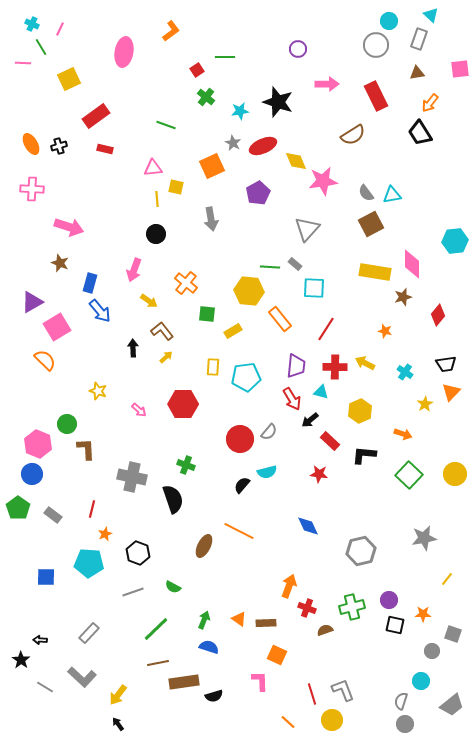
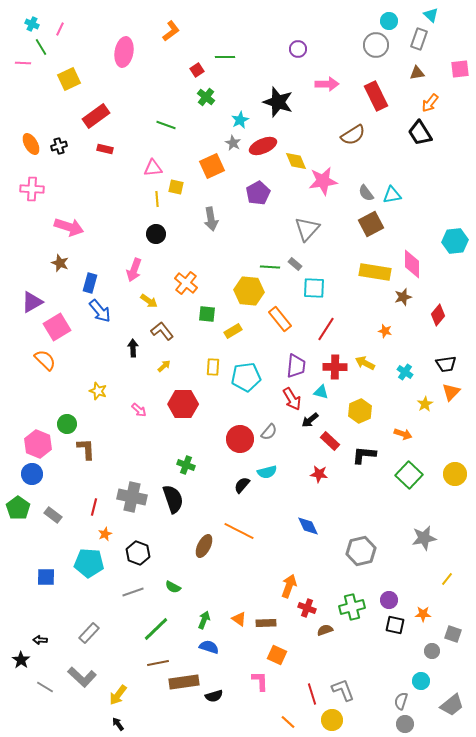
cyan star at (240, 111): moved 9 px down; rotated 18 degrees counterclockwise
yellow arrow at (166, 357): moved 2 px left, 9 px down
gray cross at (132, 477): moved 20 px down
red line at (92, 509): moved 2 px right, 2 px up
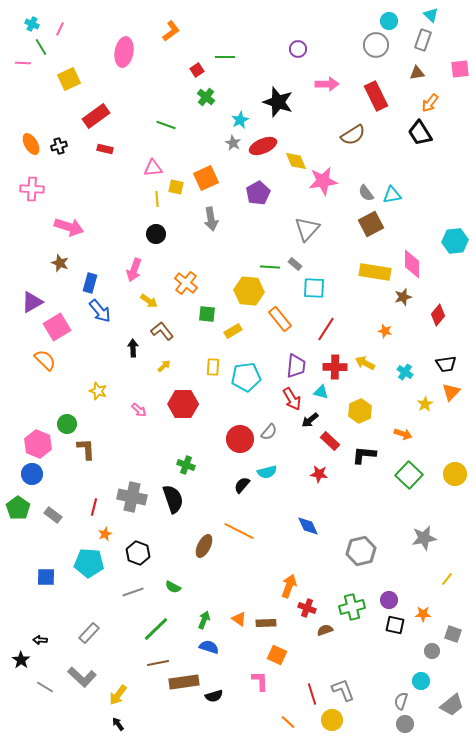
gray rectangle at (419, 39): moved 4 px right, 1 px down
orange square at (212, 166): moved 6 px left, 12 px down
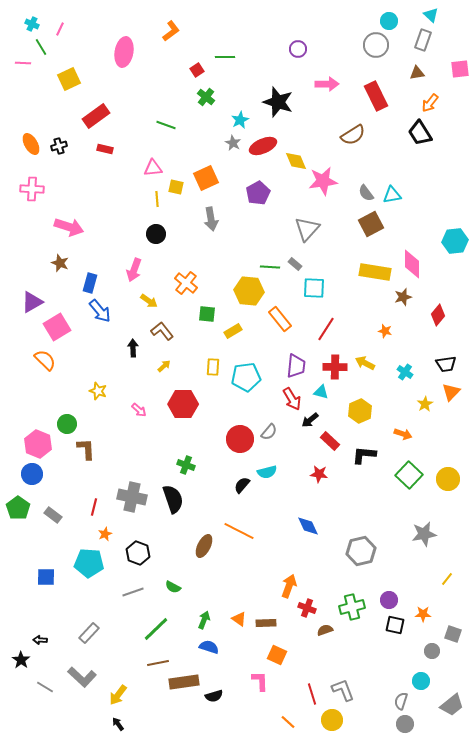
yellow circle at (455, 474): moved 7 px left, 5 px down
gray star at (424, 538): moved 4 px up
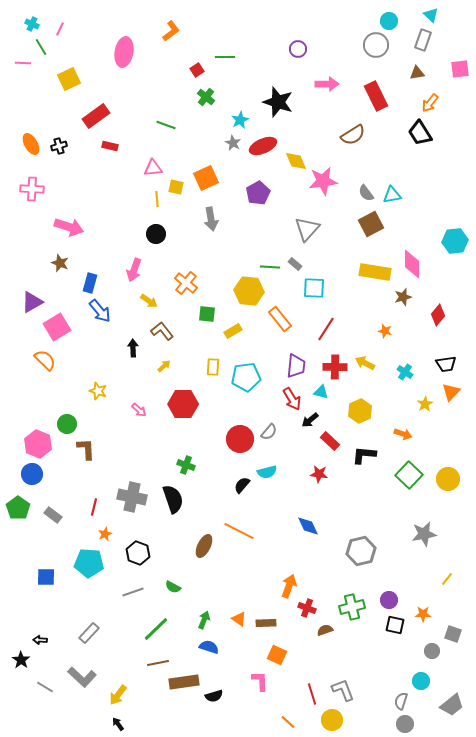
red rectangle at (105, 149): moved 5 px right, 3 px up
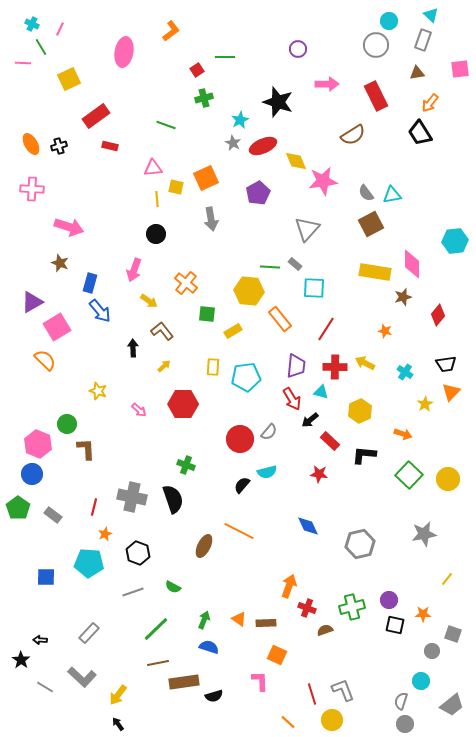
green cross at (206, 97): moved 2 px left, 1 px down; rotated 36 degrees clockwise
gray hexagon at (361, 551): moved 1 px left, 7 px up
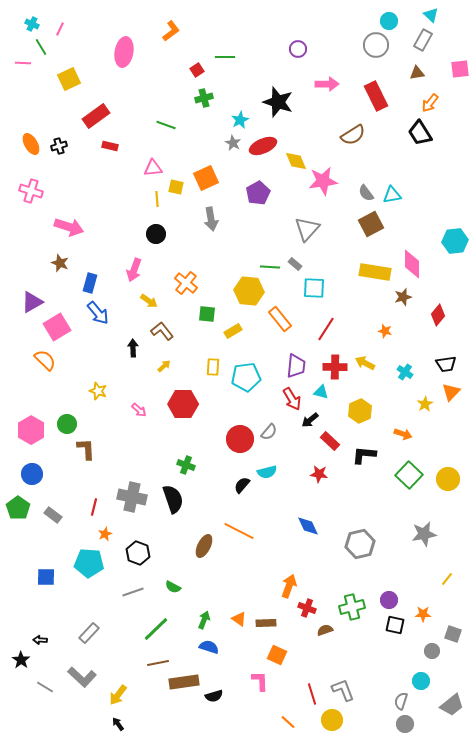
gray rectangle at (423, 40): rotated 10 degrees clockwise
pink cross at (32, 189): moved 1 px left, 2 px down; rotated 15 degrees clockwise
blue arrow at (100, 311): moved 2 px left, 2 px down
pink hexagon at (38, 444): moved 7 px left, 14 px up; rotated 8 degrees clockwise
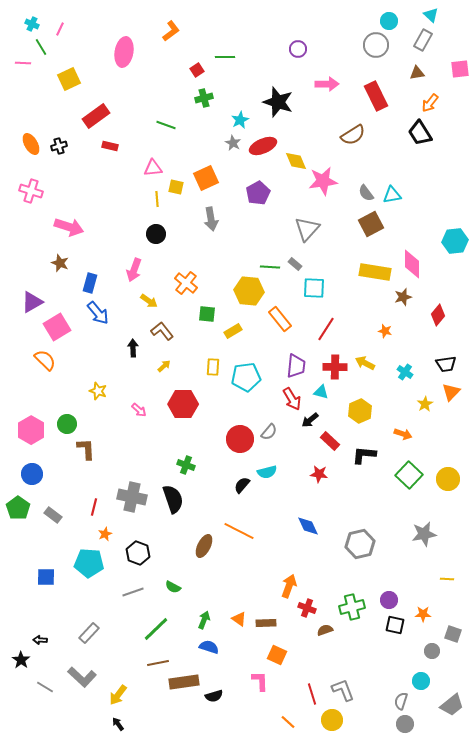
yellow line at (447, 579): rotated 56 degrees clockwise
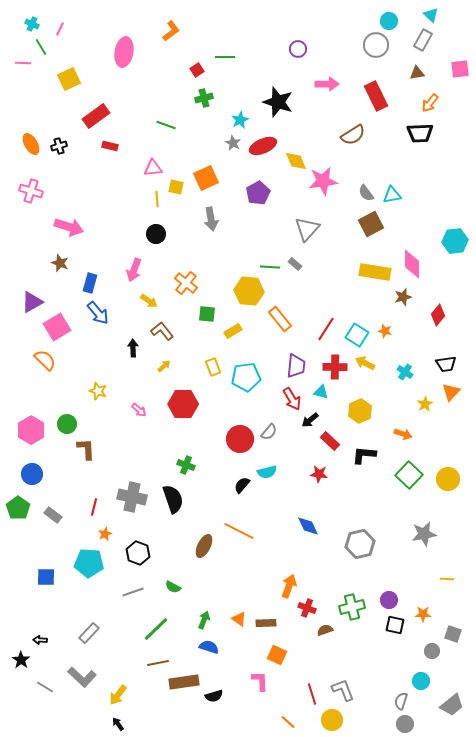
black trapezoid at (420, 133): rotated 60 degrees counterclockwise
cyan square at (314, 288): moved 43 px right, 47 px down; rotated 30 degrees clockwise
yellow rectangle at (213, 367): rotated 24 degrees counterclockwise
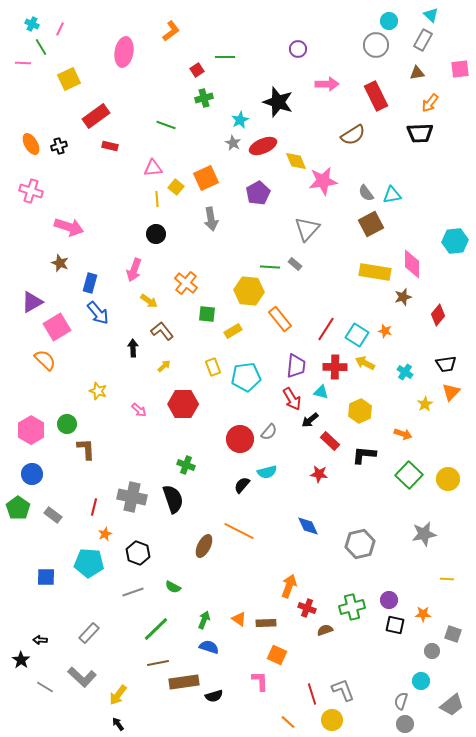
yellow square at (176, 187): rotated 28 degrees clockwise
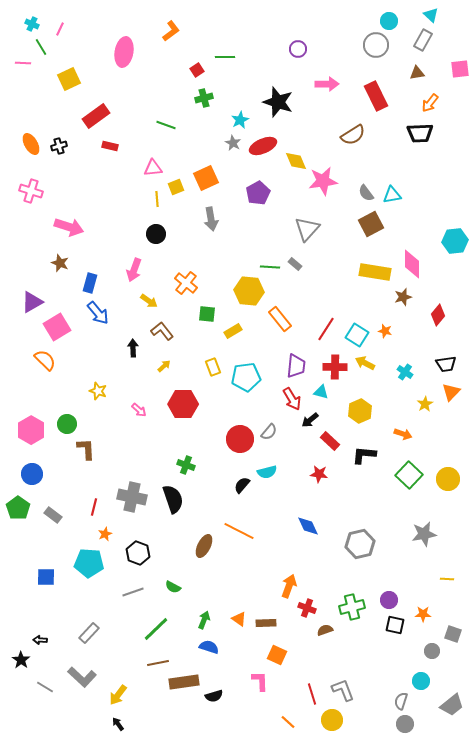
yellow square at (176, 187): rotated 28 degrees clockwise
